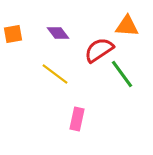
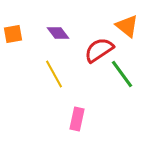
orange triangle: rotated 35 degrees clockwise
yellow line: moved 1 px left; rotated 24 degrees clockwise
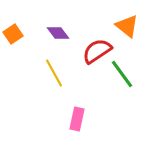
orange square: rotated 24 degrees counterclockwise
red semicircle: moved 2 px left, 1 px down
yellow line: moved 1 px up
